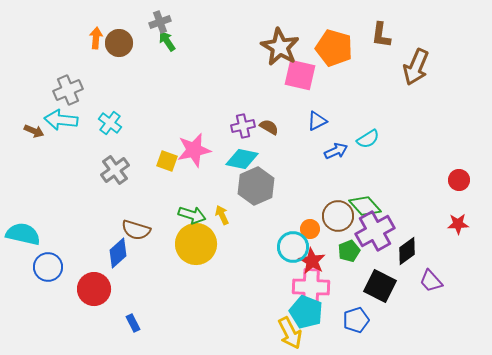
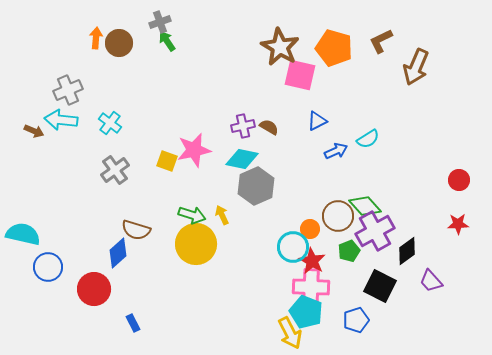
brown L-shape at (381, 35): moved 6 px down; rotated 56 degrees clockwise
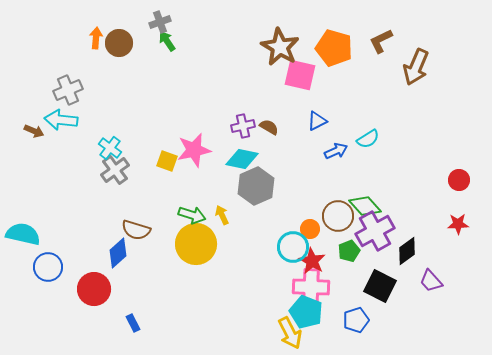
cyan cross at (110, 123): moved 25 px down
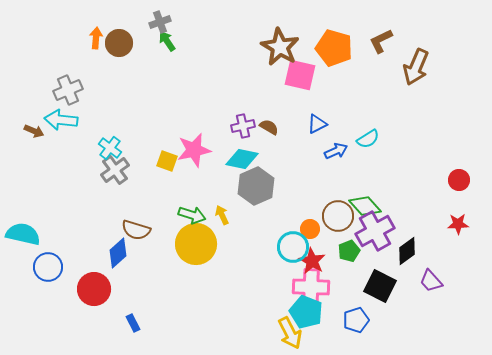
blue triangle at (317, 121): moved 3 px down
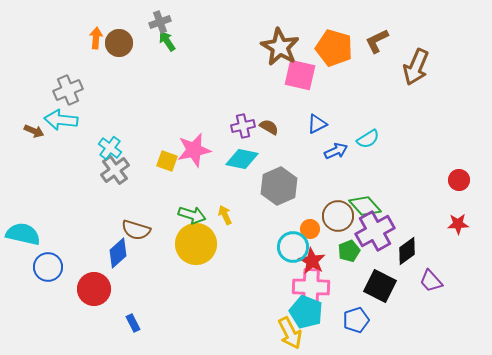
brown L-shape at (381, 41): moved 4 px left
gray hexagon at (256, 186): moved 23 px right
yellow arrow at (222, 215): moved 3 px right
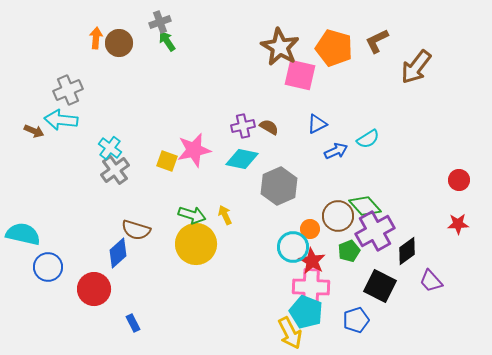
brown arrow at (416, 67): rotated 15 degrees clockwise
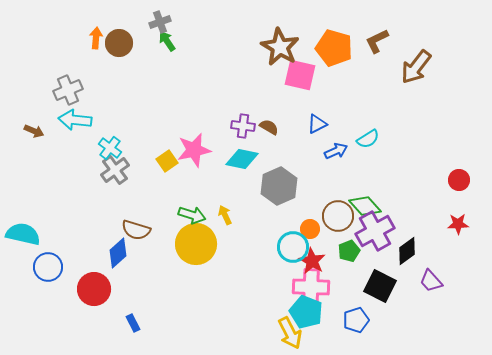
cyan arrow at (61, 120): moved 14 px right
purple cross at (243, 126): rotated 20 degrees clockwise
yellow square at (167, 161): rotated 35 degrees clockwise
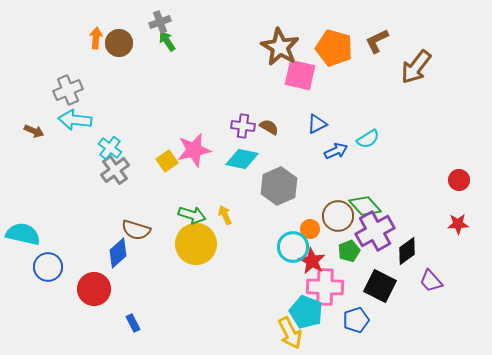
pink cross at (311, 287): moved 14 px right
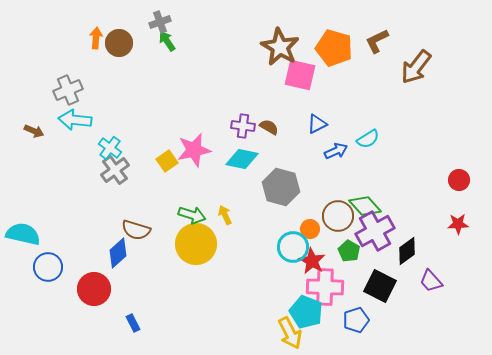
gray hexagon at (279, 186): moved 2 px right, 1 px down; rotated 21 degrees counterclockwise
green pentagon at (349, 251): rotated 20 degrees counterclockwise
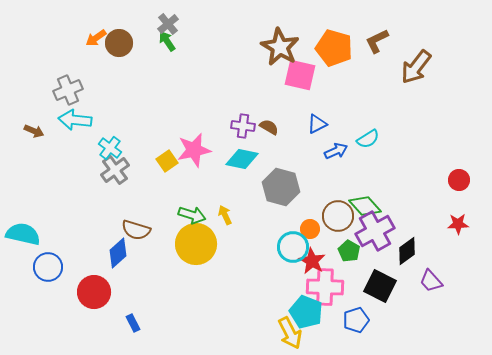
gray cross at (160, 22): moved 8 px right, 2 px down; rotated 20 degrees counterclockwise
orange arrow at (96, 38): rotated 130 degrees counterclockwise
red circle at (94, 289): moved 3 px down
